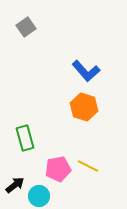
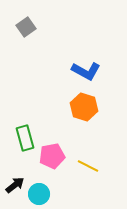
blue L-shape: rotated 20 degrees counterclockwise
pink pentagon: moved 6 px left, 13 px up
cyan circle: moved 2 px up
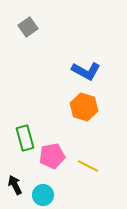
gray square: moved 2 px right
black arrow: rotated 78 degrees counterclockwise
cyan circle: moved 4 px right, 1 px down
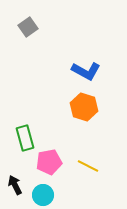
pink pentagon: moved 3 px left, 6 px down
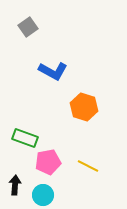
blue L-shape: moved 33 px left
green rectangle: rotated 55 degrees counterclockwise
pink pentagon: moved 1 px left
black arrow: rotated 30 degrees clockwise
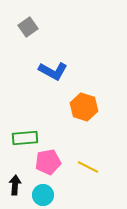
green rectangle: rotated 25 degrees counterclockwise
yellow line: moved 1 px down
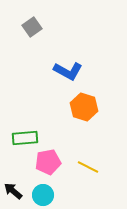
gray square: moved 4 px right
blue L-shape: moved 15 px right
black arrow: moved 2 px left, 6 px down; rotated 54 degrees counterclockwise
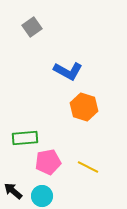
cyan circle: moved 1 px left, 1 px down
